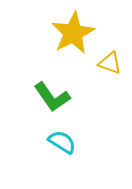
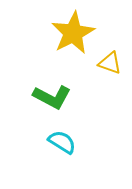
green L-shape: rotated 27 degrees counterclockwise
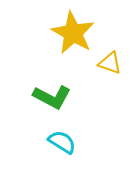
yellow star: rotated 15 degrees counterclockwise
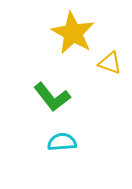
green L-shape: rotated 24 degrees clockwise
cyan semicircle: rotated 36 degrees counterclockwise
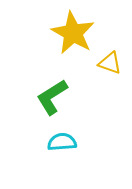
green L-shape: rotated 96 degrees clockwise
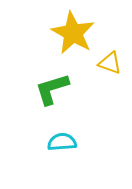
green L-shape: moved 8 px up; rotated 15 degrees clockwise
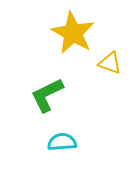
green L-shape: moved 5 px left, 6 px down; rotated 9 degrees counterclockwise
